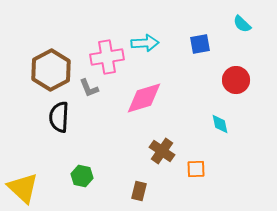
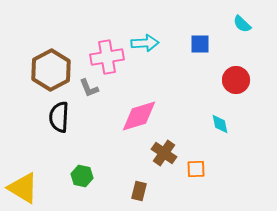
blue square: rotated 10 degrees clockwise
pink diamond: moved 5 px left, 18 px down
brown cross: moved 2 px right, 2 px down
yellow triangle: rotated 12 degrees counterclockwise
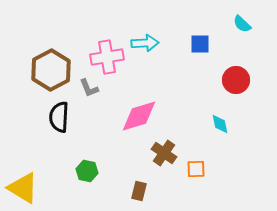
green hexagon: moved 5 px right, 5 px up
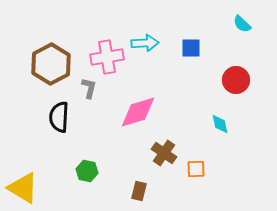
blue square: moved 9 px left, 4 px down
brown hexagon: moved 6 px up
gray L-shape: rotated 145 degrees counterclockwise
pink diamond: moved 1 px left, 4 px up
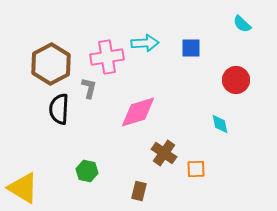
black semicircle: moved 8 px up
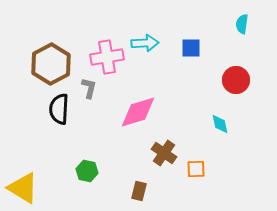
cyan semicircle: rotated 54 degrees clockwise
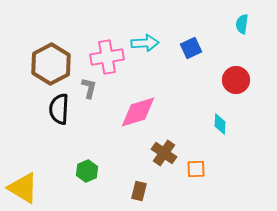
blue square: rotated 25 degrees counterclockwise
cyan diamond: rotated 15 degrees clockwise
green hexagon: rotated 25 degrees clockwise
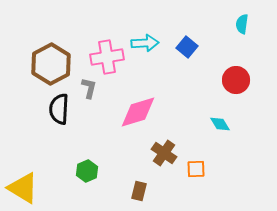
blue square: moved 4 px left, 1 px up; rotated 25 degrees counterclockwise
cyan diamond: rotated 35 degrees counterclockwise
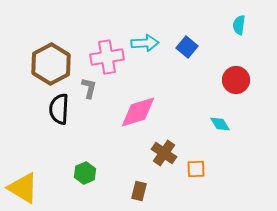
cyan semicircle: moved 3 px left, 1 px down
green hexagon: moved 2 px left, 2 px down
